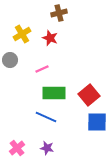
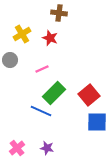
brown cross: rotated 21 degrees clockwise
green rectangle: rotated 45 degrees counterclockwise
blue line: moved 5 px left, 6 px up
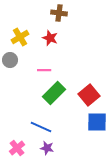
yellow cross: moved 2 px left, 3 px down
pink line: moved 2 px right, 1 px down; rotated 24 degrees clockwise
blue line: moved 16 px down
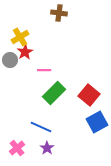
red star: moved 25 px left, 14 px down; rotated 21 degrees clockwise
red square: rotated 10 degrees counterclockwise
blue square: rotated 30 degrees counterclockwise
purple star: rotated 24 degrees clockwise
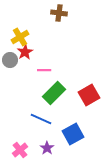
red square: rotated 20 degrees clockwise
blue square: moved 24 px left, 12 px down
blue line: moved 8 px up
pink cross: moved 3 px right, 2 px down
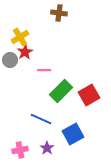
green rectangle: moved 7 px right, 2 px up
pink cross: rotated 28 degrees clockwise
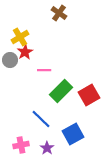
brown cross: rotated 28 degrees clockwise
blue line: rotated 20 degrees clockwise
pink cross: moved 1 px right, 5 px up
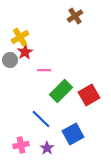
brown cross: moved 16 px right, 3 px down; rotated 21 degrees clockwise
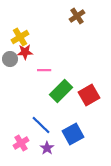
brown cross: moved 2 px right
red star: rotated 28 degrees clockwise
gray circle: moved 1 px up
blue line: moved 6 px down
pink cross: moved 2 px up; rotated 21 degrees counterclockwise
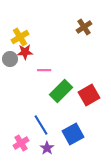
brown cross: moved 7 px right, 11 px down
blue line: rotated 15 degrees clockwise
